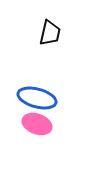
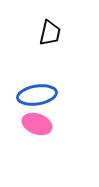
blue ellipse: moved 3 px up; rotated 24 degrees counterclockwise
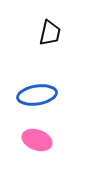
pink ellipse: moved 16 px down
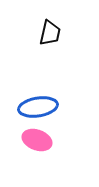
blue ellipse: moved 1 px right, 12 px down
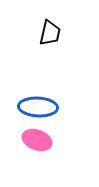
blue ellipse: rotated 12 degrees clockwise
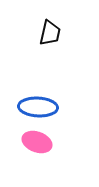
pink ellipse: moved 2 px down
